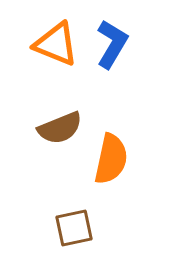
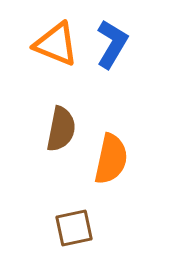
brown semicircle: moved 1 px right, 1 px down; rotated 57 degrees counterclockwise
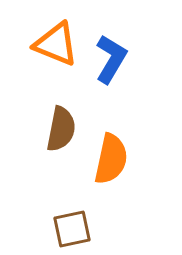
blue L-shape: moved 1 px left, 15 px down
brown square: moved 2 px left, 1 px down
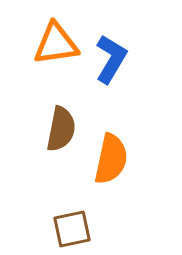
orange triangle: rotated 30 degrees counterclockwise
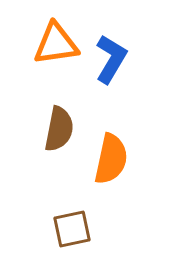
brown semicircle: moved 2 px left
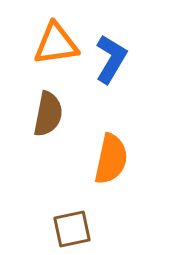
brown semicircle: moved 11 px left, 15 px up
